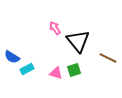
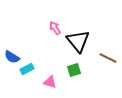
pink triangle: moved 6 px left, 9 px down
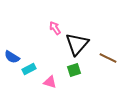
black triangle: moved 1 px left, 3 px down; rotated 20 degrees clockwise
cyan rectangle: moved 2 px right
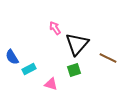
blue semicircle: rotated 28 degrees clockwise
pink triangle: moved 1 px right, 2 px down
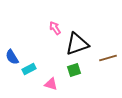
black triangle: rotated 30 degrees clockwise
brown line: rotated 42 degrees counterclockwise
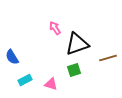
cyan rectangle: moved 4 px left, 11 px down
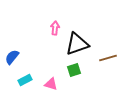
pink arrow: rotated 40 degrees clockwise
blue semicircle: rotated 70 degrees clockwise
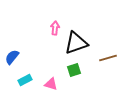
black triangle: moved 1 px left, 1 px up
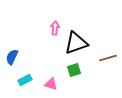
blue semicircle: rotated 14 degrees counterclockwise
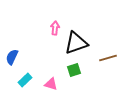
cyan rectangle: rotated 16 degrees counterclockwise
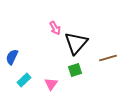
pink arrow: rotated 144 degrees clockwise
black triangle: rotated 30 degrees counterclockwise
green square: moved 1 px right
cyan rectangle: moved 1 px left
pink triangle: rotated 48 degrees clockwise
